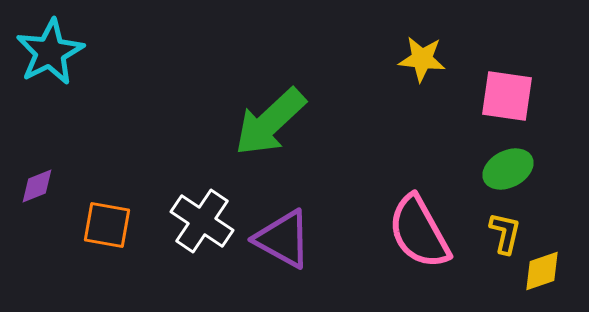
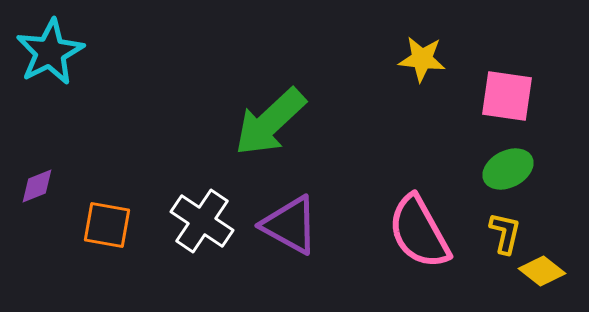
purple triangle: moved 7 px right, 14 px up
yellow diamond: rotated 57 degrees clockwise
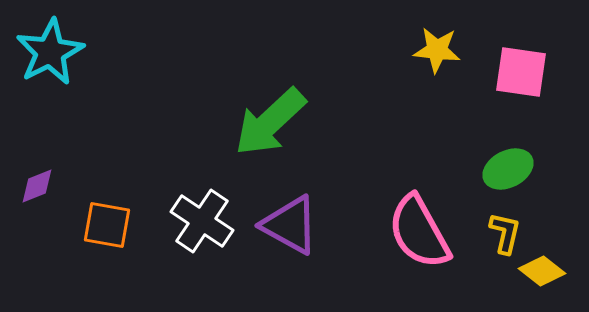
yellow star: moved 15 px right, 9 px up
pink square: moved 14 px right, 24 px up
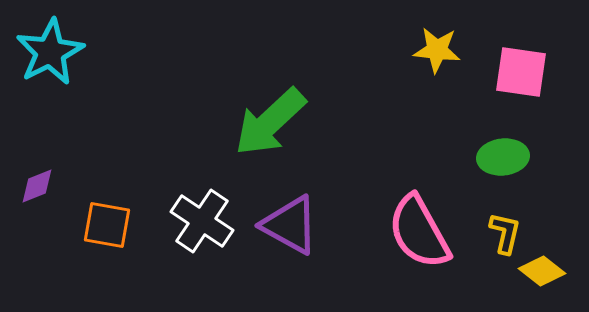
green ellipse: moved 5 px left, 12 px up; rotated 21 degrees clockwise
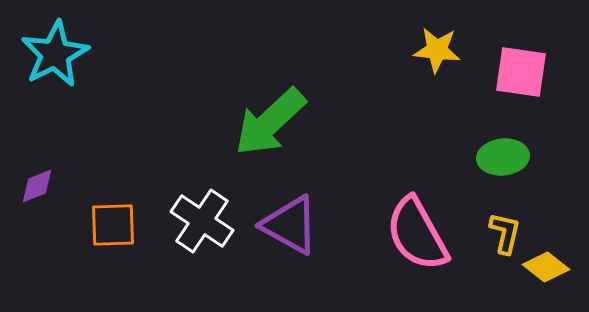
cyan star: moved 5 px right, 2 px down
orange square: moved 6 px right; rotated 12 degrees counterclockwise
pink semicircle: moved 2 px left, 2 px down
yellow diamond: moved 4 px right, 4 px up
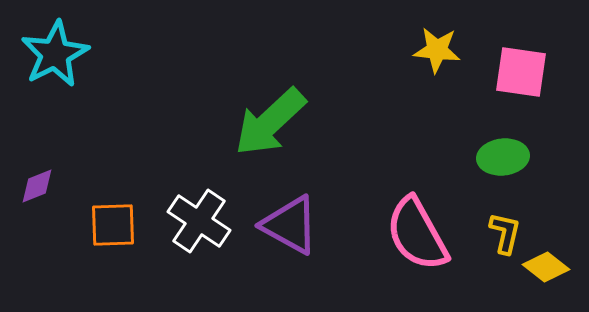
white cross: moved 3 px left
